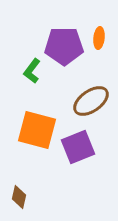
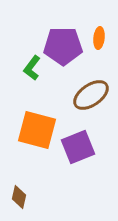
purple pentagon: moved 1 px left
green L-shape: moved 3 px up
brown ellipse: moved 6 px up
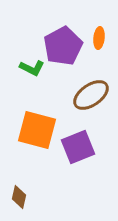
purple pentagon: rotated 27 degrees counterclockwise
green L-shape: rotated 100 degrees counterclockwise
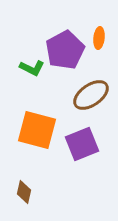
purple pentagon: moved 2 px right, 4 px down
purple square: moved 4 px right, 3 px up
brown diamond: moved 5 px right, 5 px up
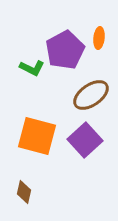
orange square: moved 6 px down
purple square: moved 3 px right, 4 px up; rotated 20 degrees counterclockwise
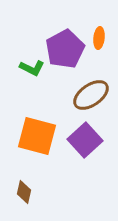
purple pentagon: moved 1 px up
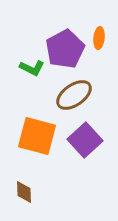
brown ellipse: moved 17 px left
brown diamond: rotated 15 degrees counterclockwise
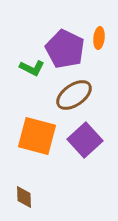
purple pentagon: rotated 18 degrees counterclockwise
brown diamond: moved 5 px down
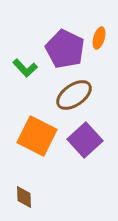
orange ellipse: rotated 10 degrees clockwise
green L-shape: moved 7 px left; rotated 20 degrees clockwise
orange square: rotated 12 degrees clockwise
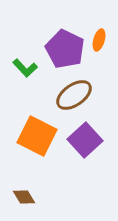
orange ellipse: moved 2 px down
brown diamond: rotated 30 degrees counterclockwise
